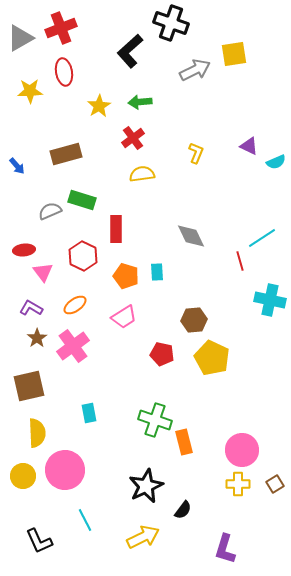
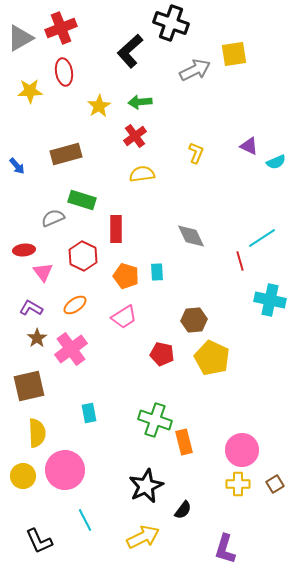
red cross at (133, 138): moved 2 px right, 2 px up
gray semicircle at (50, 211): moved 3 px right, 7 px down
pink cross at (73, 346): moved 2 px left, 3 px down
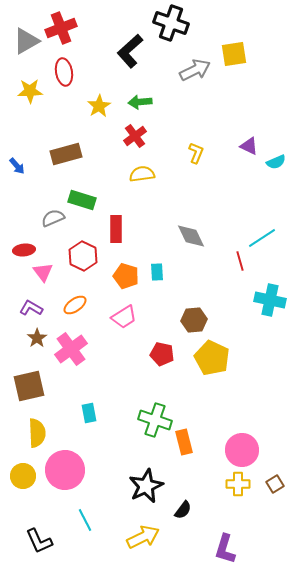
gray triangle at (20, 38): moved 6 px right, 3 px down
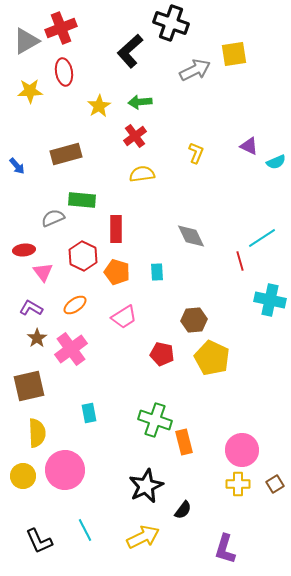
green rectangle at (82, 200): rotated 12 degrees counterclockwise
orange pentagon at (126, 276): moved 9 px left, 4 px up
cyan line at (85, 520): moved 10 px down
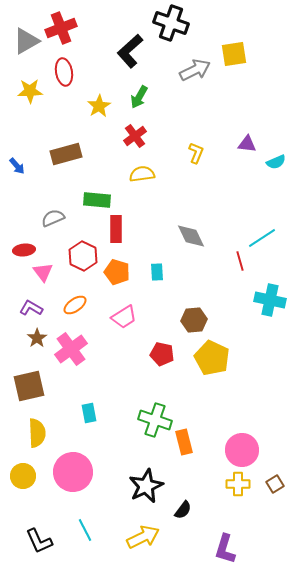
green arrow at (140, 102): moved 1 px left, 5 px up; rotated 55 degrees counterclockwise
purple triangle at (249, 146): moved 2 px left, 2 px up; rotated 18 degrees counterclockwise
green rectangle at (82, 200): moved 15 px right
pink circle at (65, 470): moved 8 px right, 2 px down
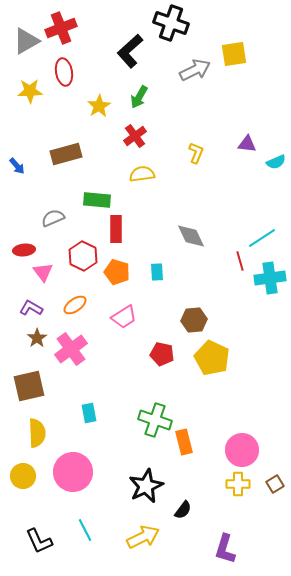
cyan cross at (270, 300): moved 22 px up; rotated 20 degrees counterclockwise
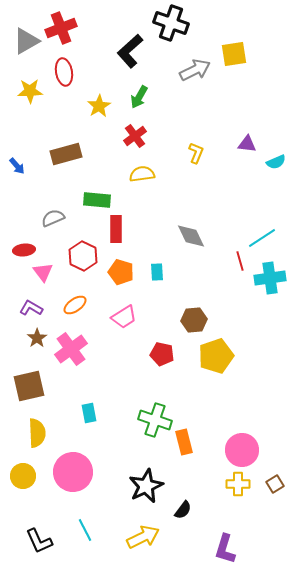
orange pentagon at (117, 272): moved 4 px right
yellow pentagon at (212, 358): moved 4 px right, 2 px up; rotated 28 degrees clockwise
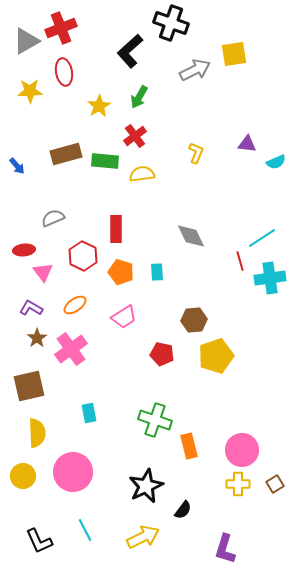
green rectangle at (97, 200): moved 8 px right, 39 px up
orange rectangle at (184, 442): moved 5 px right, 4 px down
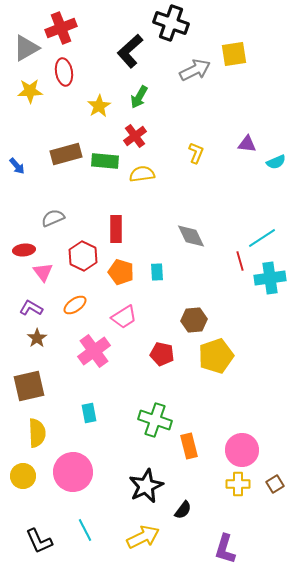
gray triangle at (26, 41): moved 7 px down
pink cross at (71, 349): moved 23 px right, 2 px down
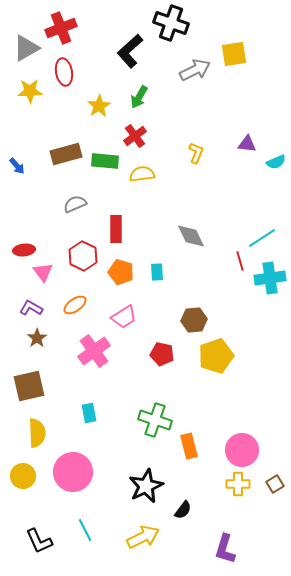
gray semicircle at (53, 218): moved 22 px right, 14 px up
